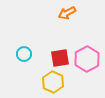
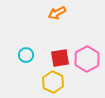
orange arrow: moved 10 px left
cyan circle: moved 2 px right, 1 px down
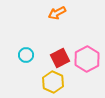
red square: rotated 18 degrees counterclockwise
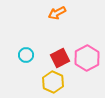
pink hexagon: moved 1 px up
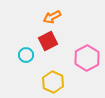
orange arrow: moved 5 px left, 4 px down
red square: moved 12 px left, 17 px up
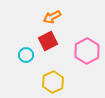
pink hexagon: moved 7 px up
yellow hexagon: rotated 10 degrees clockwise
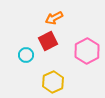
orange arrow: moved 2 px right, 1 px down
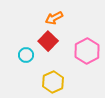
red square: rotated 18 degrees counterclockwise
